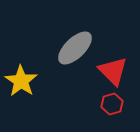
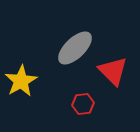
yellow star: rotated 8 degrees clockwise
red hexagon: moved 29 px left; rotated 10 degrees clockwise
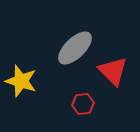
yellow star: rotated 24 degrees counterclockwise
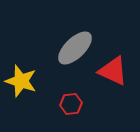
red triangle: rotated 20 degrees counterclockwise
red hexagon: moved 12 px left
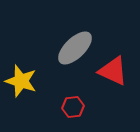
red hexagon: moved 2 px right, 3 px down
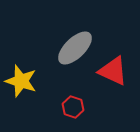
red hexagon: rotated 25 degrees clockwise
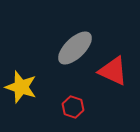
yellow star: moved 6 px down
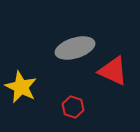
gray ellipse: rotated 27 degrees clockwise
yellow star: rotated 8 degrees clockwise
